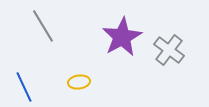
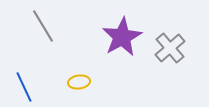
gray cross: moved 1 px right, 2 px up; rotated 12 degrees clockwise
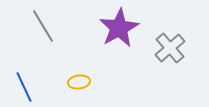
purple star: moved 3 px left, 9 px up
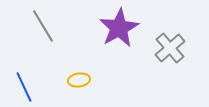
yellow ellipse: moved 2 px up
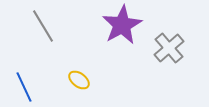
purple star: moved 3 px right, 3 px up
gray cross: moved 1 px left
yellow ellipse: rotated 45 degrees clockwise
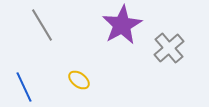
gray line: moved 1 px left, 1 px up
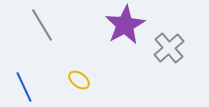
purple star: moved 3 px right
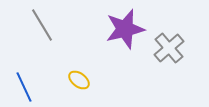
purple star: moved 4 px down; rotated 15 degrees clockwise
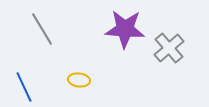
gray line: moved 4 px down
purple star: rotated 18 degrees clockwise
yellow ellipse: rotated 30 degrees counterclockwise
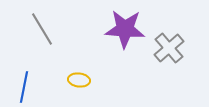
blue line: rotated 36 degrees clockwise
